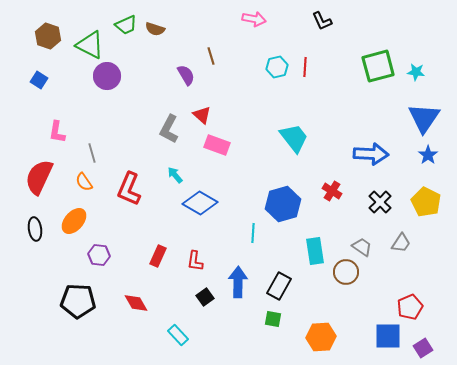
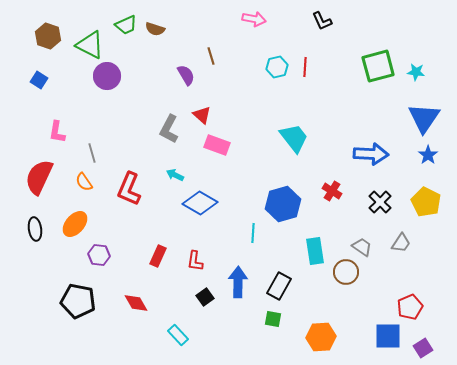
cyan arrow at (175, 175): rotated 24 degrees counterclockwise
orange ellipse at (74, 221): moved 1 px right, 3 px down
black pentagon at (78, 301): rotated 8 degrees clockwise
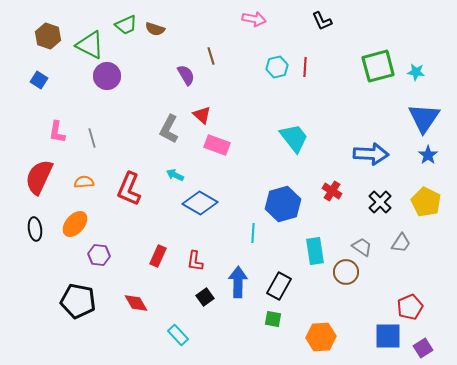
gray line at (92, 153): moved 15 px up
orange semicircle at (84, 182): rotated 120 degrees clockwise
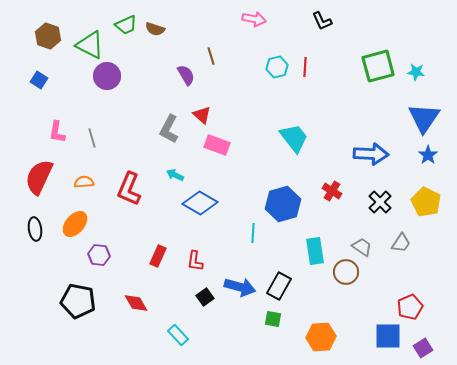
blue arrow at (238, 282): moved 2 px right, 5 px down; rotated 104 degrees clockwise
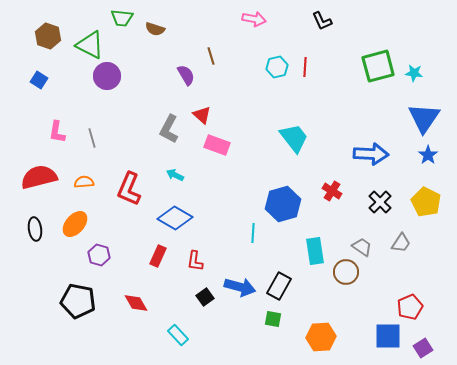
green trapezoid at (126, 25): moved 4 px left, 7 px up; rotated 30 degrees clockwise
cyan star at (416, 72): moved 2 px left, 1 px down
red semicircle at (39, 177): rotated 51 degrees clockwise
blue diamond at (200, 203): moved 25 px left, 15 px down
purple hexagon at (99, 255): rotated 10 degrees clockwise
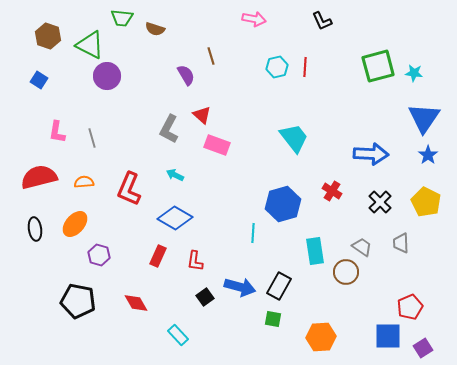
gray trapezoid at (401, 243): rotated 145 degrees clockwise
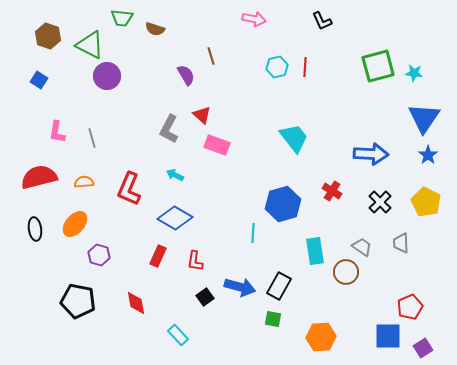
red diamond at (136, 303): rotated 20 degrees clockwise
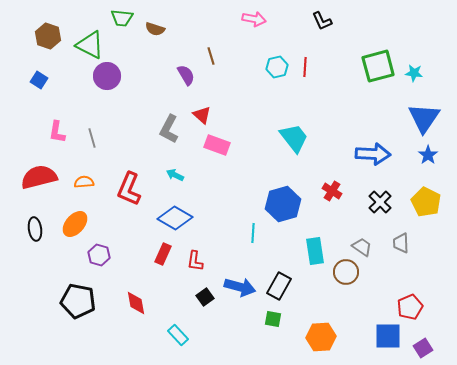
blue arrow at (371, 154): moved 2 px right
red rectangle at (158, 256): moved 5 px right, 2 px up
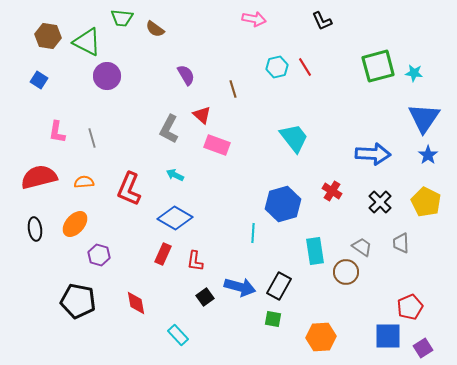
brown semicircle at (155, 29): rotated 18 degrees clockwise
brown hexagon at (48, 36): rotated 10 degrees counterclockwise
green triangle at (90, 45): moved 3 px left, 3 px up
brown line at (211, 56): moved 22 px right, 33 px down
red line at (305, 67): rotated 36 degrees counterclockwise
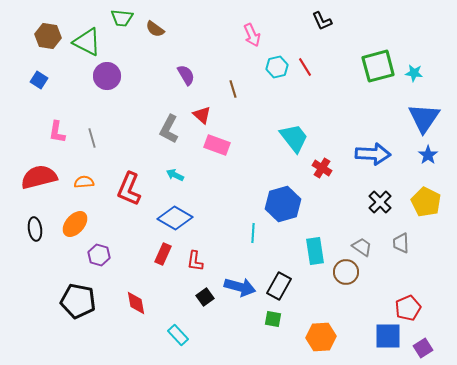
pink arrow at (254, 19): moved 2 px left, 16 px down; rotated 55 degrees clockwise
red cross at (332, 191): moved 10 px left, 23 px up
red pentagon at (410, 307): moved 2 px left, 1 px down
